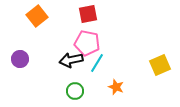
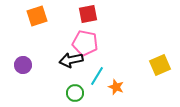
orange square: rotated 20 degrees clockwise
pink pentagon: moved 2 px left
purple circle: moved 3 px right, 6 px down
cyan line: moved 13 px down
green circle: moved 2 px down
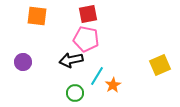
orange square: rotated 25 degrees clockwise
pink pentagon: moved 1 px right, 4 px up
purple circle: moved 3 px up
orange star: moved 3 px left, 2 px up; rotated 21 degrees clockwise
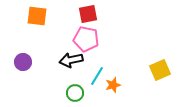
yellow square: moved 5 px down
orange star: rotated 14 degrees clockwise
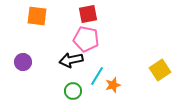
yellow square: rotated 10 degrees counterclockwise
green circle: moved 2 px left, 2 px up
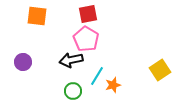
pink pentagon: rotated 20 degrees clockwise
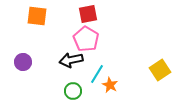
cyan line: moved 2 px up
orange star: moved 3 px left; rotated 28 degrees counterclockwise
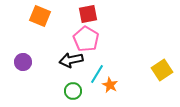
orange square: moved 3 px right; rotated 15 degrees clockwise
yellow square: moved 2 px right
